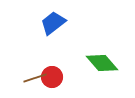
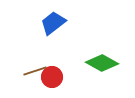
green diamond: rotated 20 degrees counterclockwise
brown line: moved 7 px up
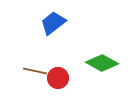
brown line: rotated 30 degrees clockwise
red circle: moved 6 px right, 1 px down
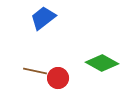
blue trapezoid: moved 10 px left, 5 px up
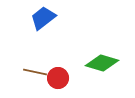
green diamond: rotated 12 degrees counterclockwise
brown line: moved 1 px down
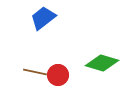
red circle: moved 3 px up
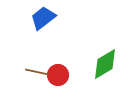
green diamond: moved 3 px right, 1 px down; rotated 48 degrees counterclockwise
brown line: moved 2 px right
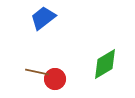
red circle: moved 3 px left, 4 px down
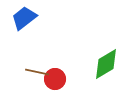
blue trapezoid: moved 19 px left
green diamond: moved 1 px right
